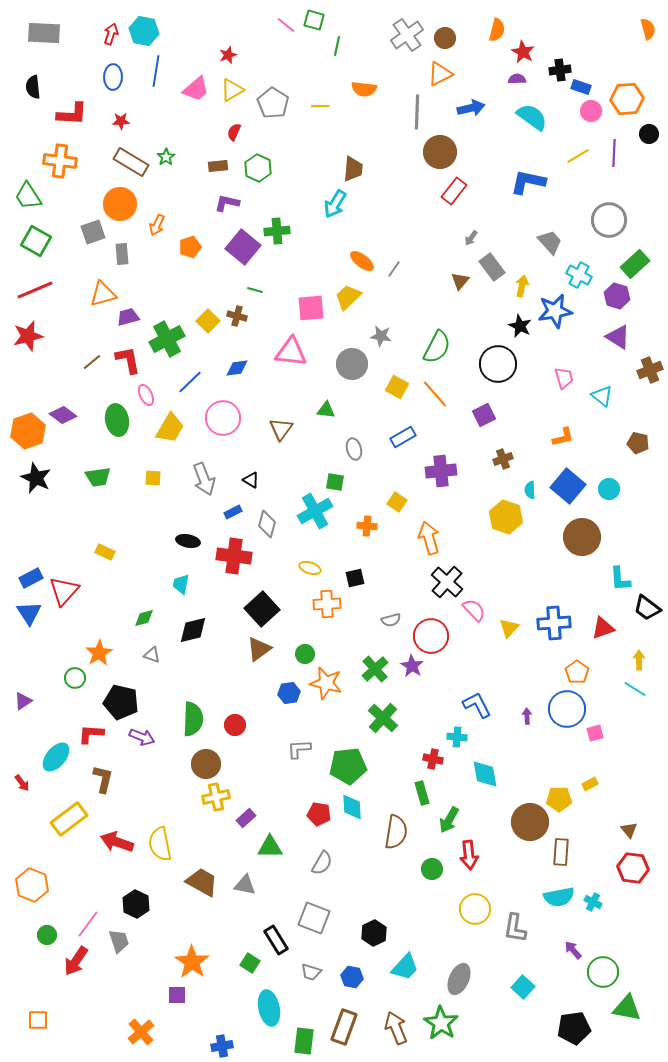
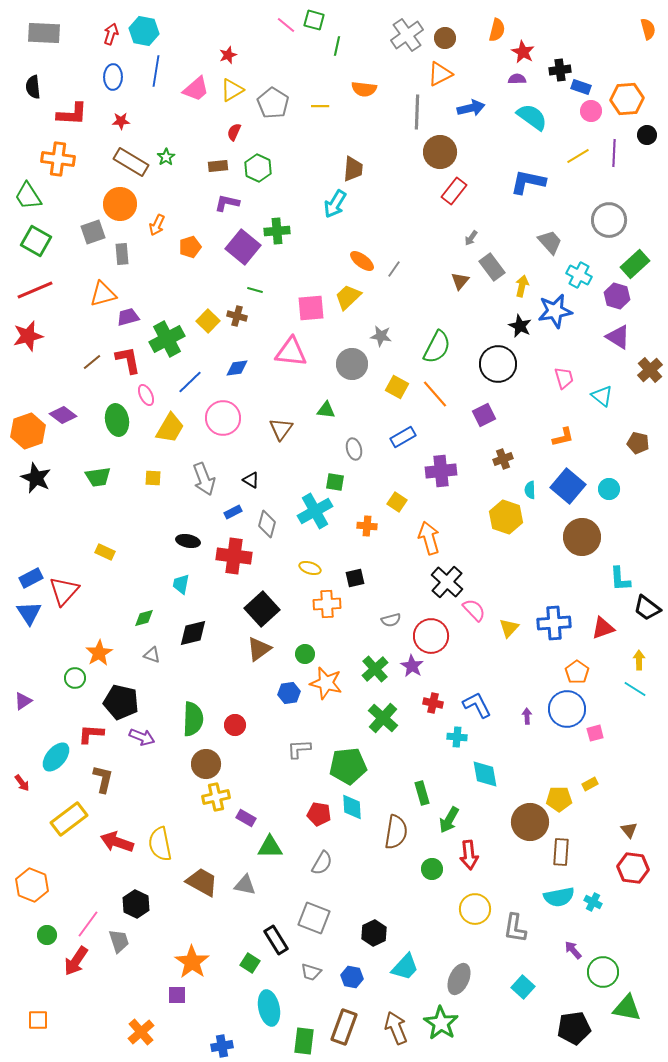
black circle at (649, 134): moved 2 px left, 1 px down
orange cross at (60, 161): moved 2 px left, 2 px up
brown cross at (650, 370): rotated 20 degrees counterclockwise
black diamond at (193, 630): moved 3 px down
red cross at (433, 759): moved 56 px up
purple rectangle at (246, 818): rotated 72 degrees clockwise
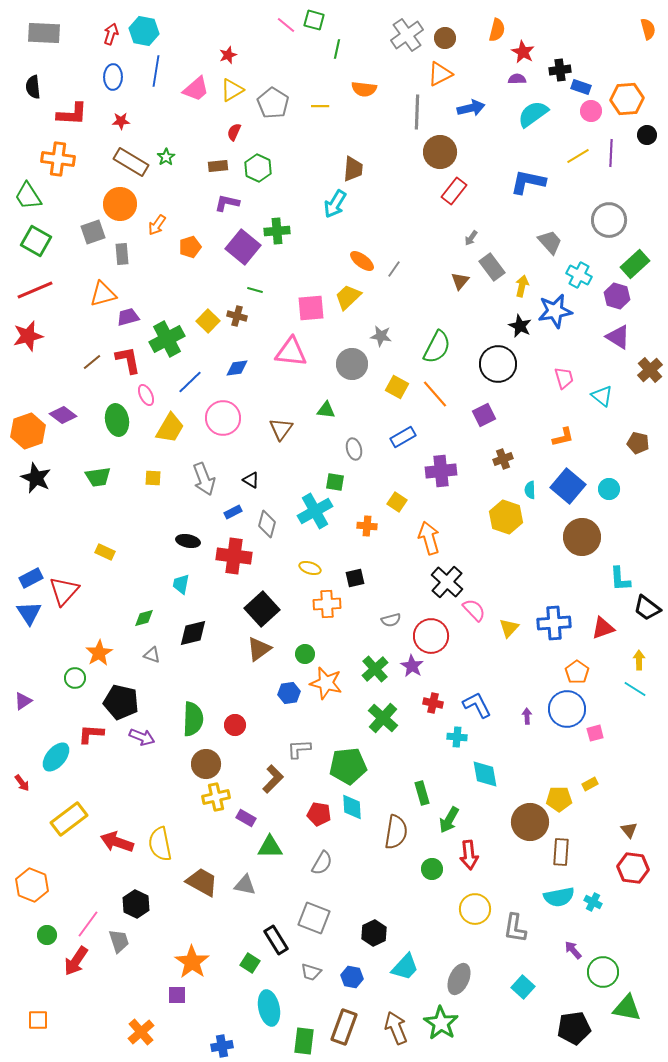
green line at (337, 46): moved 3 px down
cyan semicircle at (532, 117): moved 1 px right, 3 px up; rotated 72 degrees counterclockwise
purple line at (614, 153): moved 3 px left
orange arrow at (157, 225): rotated 10 degrees clockwise
brown L-shape at (103, 779): moved 170 px right; rotated 32 degrees clockwise
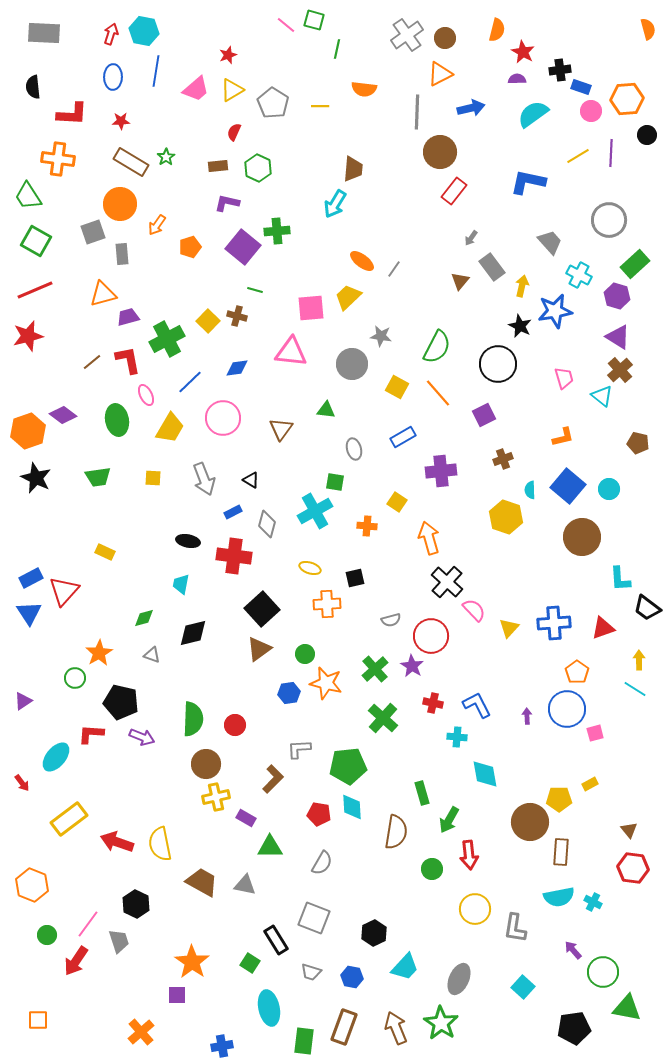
brown cross at (650, 370): moved 30 px left
orange line at (435, 394): moved 3 px right, 1 px up
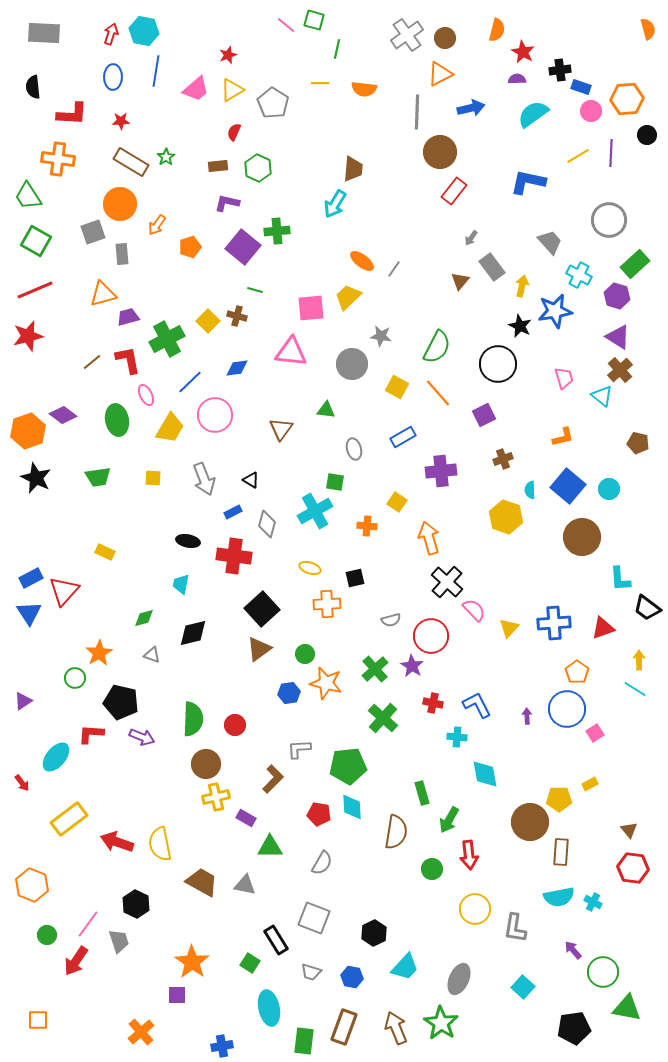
yellow line at (320, 106): moved 23 px up
pink circle at (223, 418): moved 8 px left, 3 px up
pink square at (595, 733): rotated 18 degrees counterclockwise
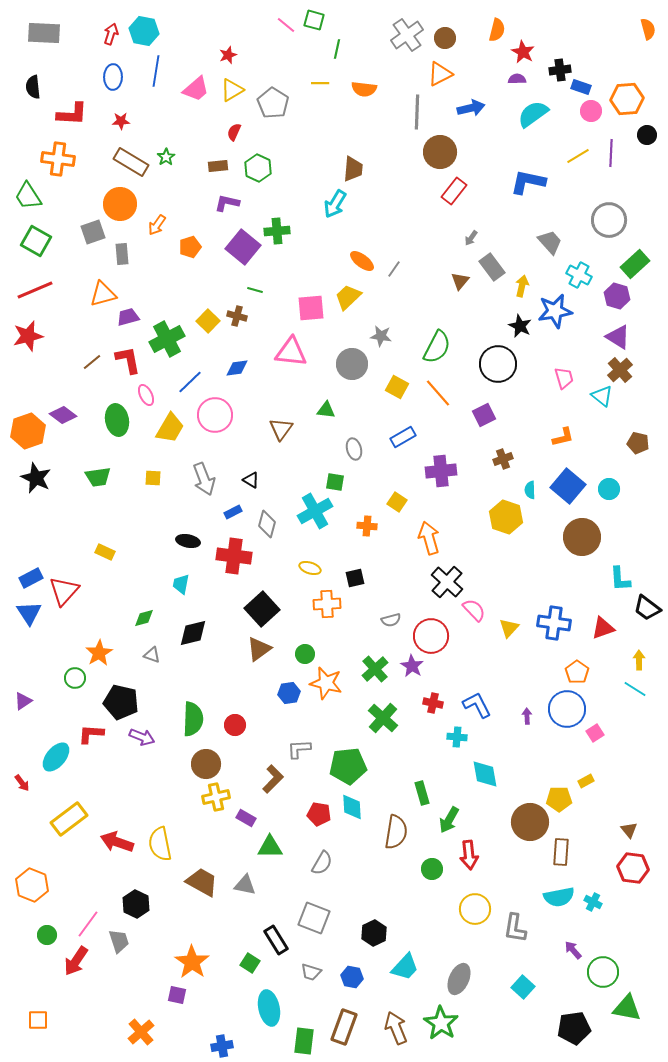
blue cross at (554, 623): rotated 12 degrees clockwise
yellow rectangle at (590, 784): moved 4 px left, 3 px up
purple square at (177, 995): rotated 12 degrees clockwise
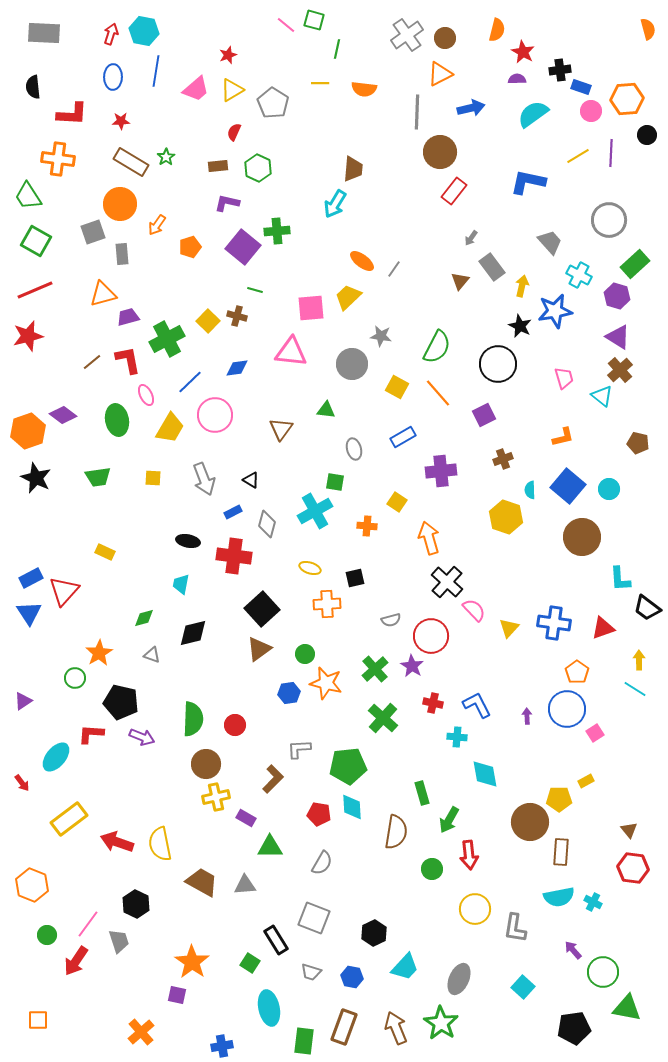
gray triangle at (245, 885): rotated 15 degrees counterclockwise
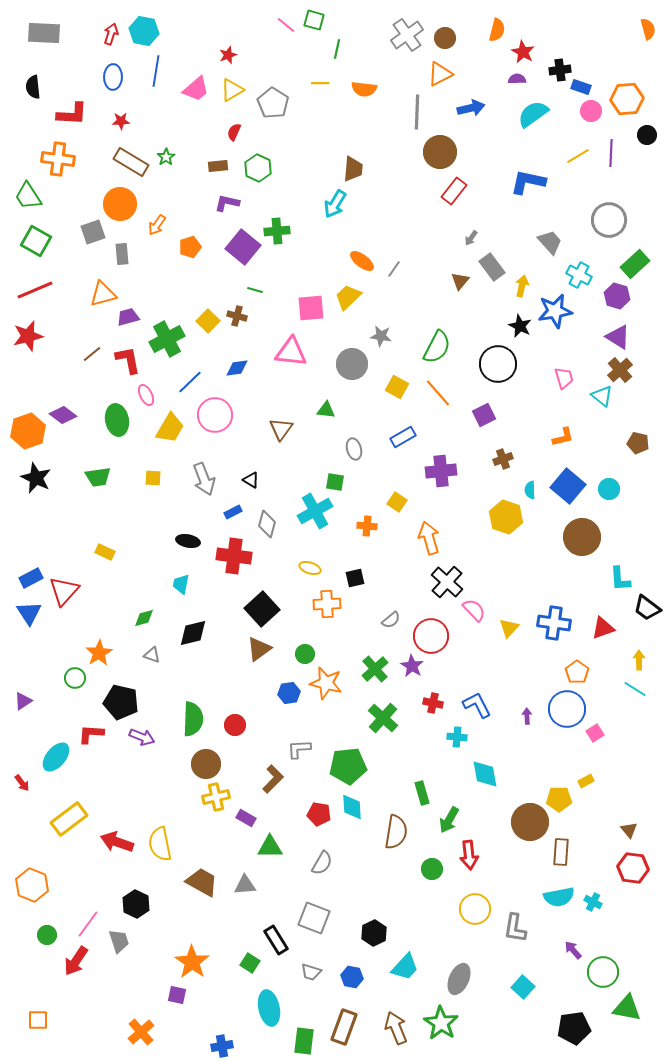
brown line at (92, 362): moved 8 px up
gray semicircle at (391, 620): rotated 24 degrees counterclockwise
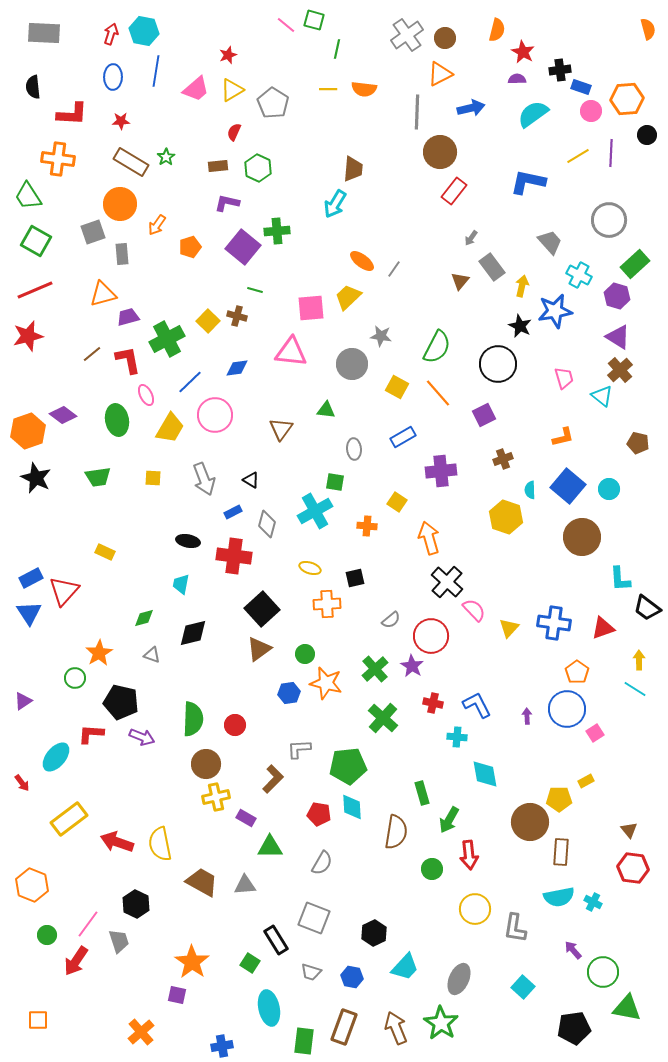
yellow line at (320, 83): moved 8 px right, 6 px down
gray ellipse at (354, 449): rotated 10 degrees clockwise
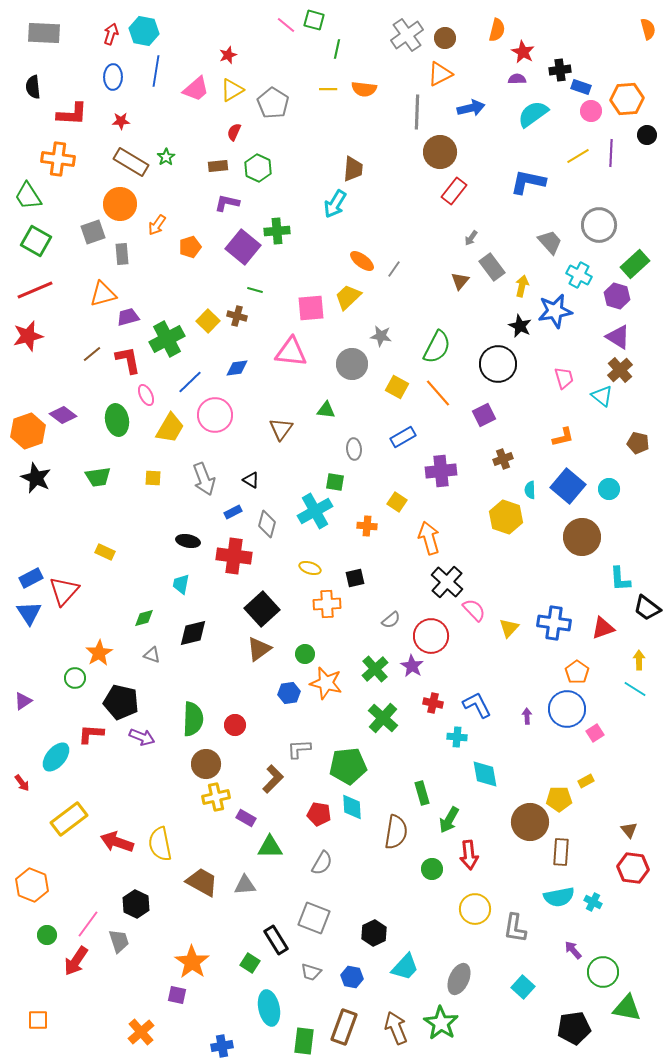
gray circle at (609, 220): moved 10 px left, 5 px down
